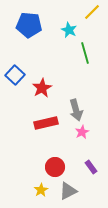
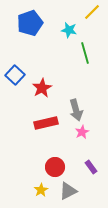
blue pentagon: moved 1 px right, 2 px up; rotated 25 degrees counterclockwise
cyan star: rotated 14 degrees counterclockwise
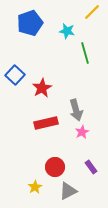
cyan star: moved 2 px left, 1 px down
yellow star: moved 6 px left, 3 px up
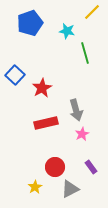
pink star: moved 2 px down
gray triangle: moved 2 px right, 2 px up
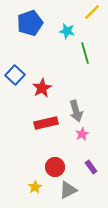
gray arrow: moved 1 px down
gray triangle: moved 2 px left, 1 px down
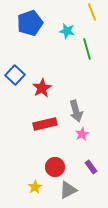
yellow line: rotated 66 degrees counterclockwise
green line: moved 2 px right, 4 px up
red rectangle: moved 1 px left, 1 px down
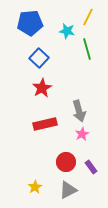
yellow line: moved 4 px left, 5 px down; rotated 48 degrees clockwise
blue pentagon: rotated 15 degrees clockwise
blue square: moved 24 px right, 17 px up
gray arrow: moved 3 px right
red circle: moved 11 px right, 5 px up
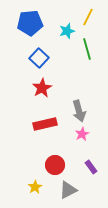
cyan star: rotated 28 degrees counterclockwise
red circle: moved 11 px left, 3 px down
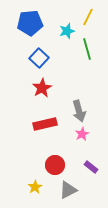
purple rectangle: rotated 16 degrees counterclockwise
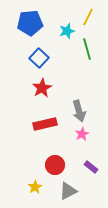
gray triangle: moved 1 px down
